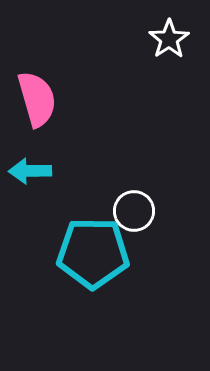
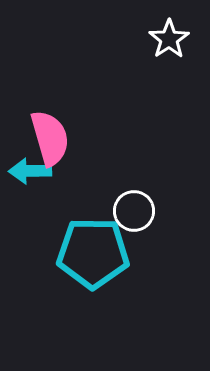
pink semicircle: moved 13 px right, 39 px down
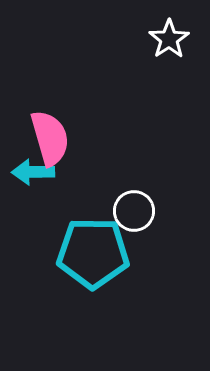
cyan arrow: moved 3 px right, 1 px down
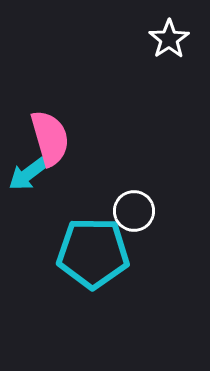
cyan arrow: moved 5 px left, 2 px down; rotated 36 degrees counterclockwise
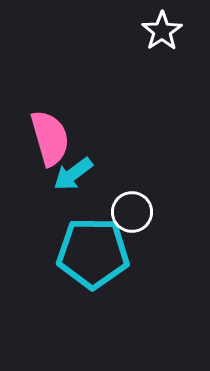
white star: moved 7 px left, 8 px up
cyan arrow: moved 45 px right
white circle: moved 2 px left, 1 px down
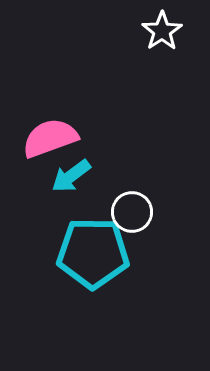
pink semicircle: rotated 94 degrees counterclockwise
cyan arrow: moved 2 px left, 2 px down
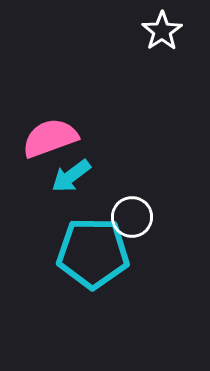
white circle: moved 5 px down
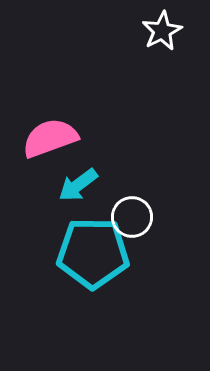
white star: rotated 6 degrees clockwise
cyan arrow: moved 7 px right, 9 px down
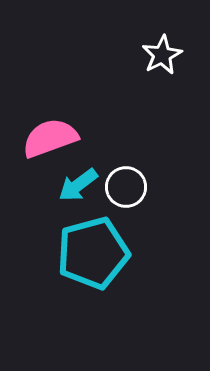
white star: moved 24 px down
white circle: moved 6 px left, 30 px up
cyan pentagon: rotated 16 degrees counterclockwise
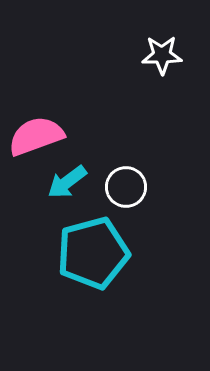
white star: rotated 27 degrees clockwise
pink semicircle: moved 14 px left, 2 px up
cyan arrow: moved 11 px left, 3 px up
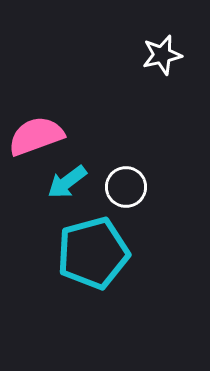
white star: rotated 12 degrees counterclockwise
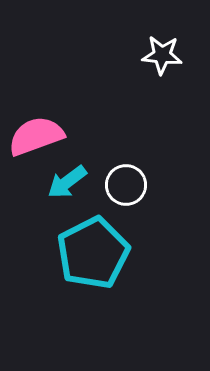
white star: rotated 18 degrees clockwise
white circle: moved 2 px up
cyan pentagon: rotated 12 degrees counterclockwise
